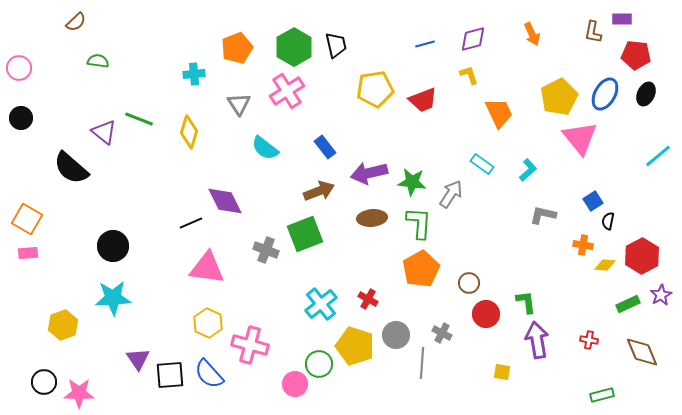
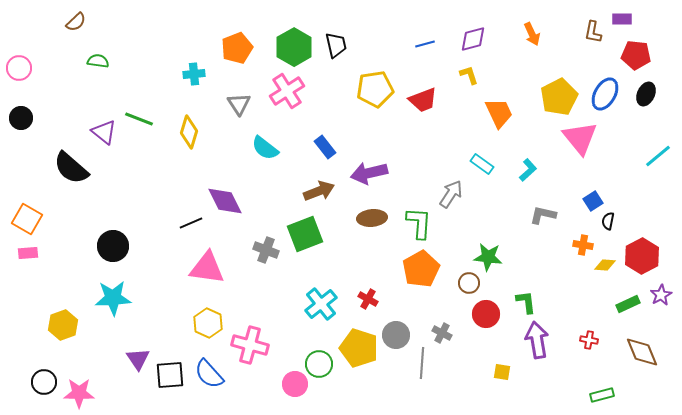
green star at (412, 182): moved 76 px right, 75 px down
yellow pentagon at (355, 346): moved 4 px right, 2 px down
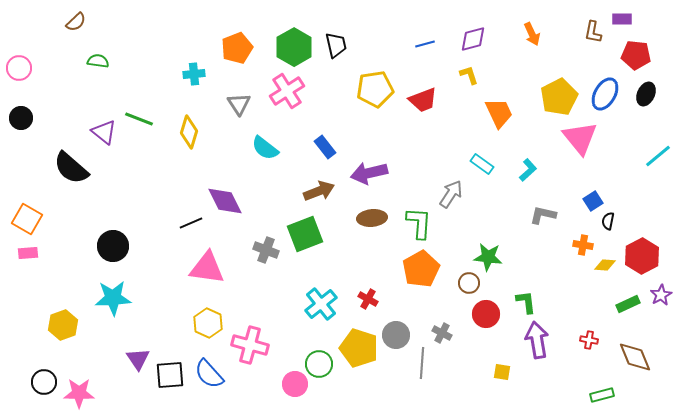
brown diamond at (642, 352): moved 7 px left, 5 px down
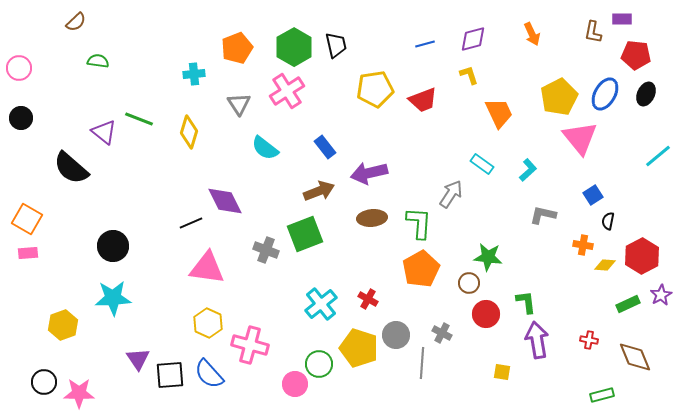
blue square at (593, 201): moved 6 px up
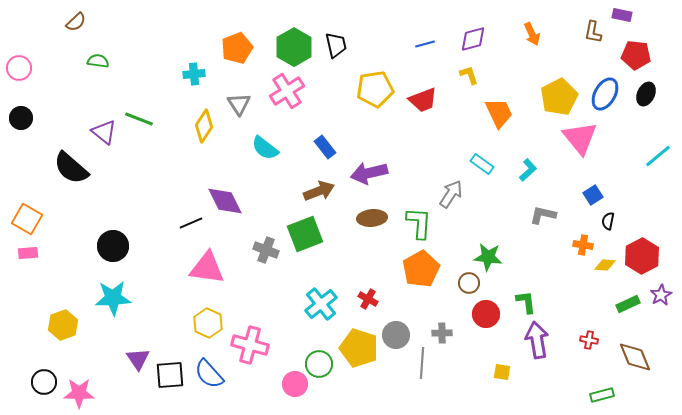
purple rectangle at (622, 19): moved 4 px up; rotated 12 degrees clockwise
yellow diamond at (189, 132): moved 15 px right, 6 px up; rotated 16 degrees clockwise
gray cross at (442, 333): rotated 30 degrees counterclockwise
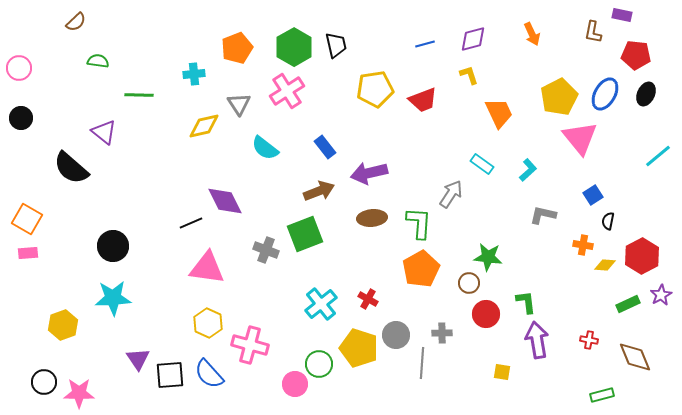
green line at (139, 119): moved 24 px up; rotated 20 degrees counterclockwise
yellow diamond at (204, 126): rotated 44 degrees clockwise
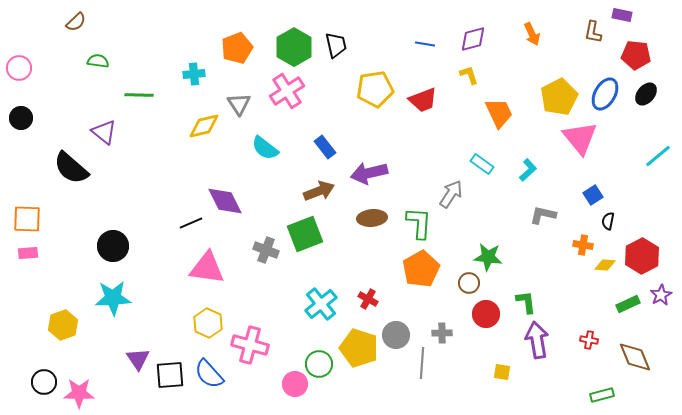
blue line at (425, 44): rotated 24 degrees clockwise
black ellipse at (646, 94): rotated 15 degrees clockwise
orange square at (27, 219): rotated 28 degrees counterclockwise
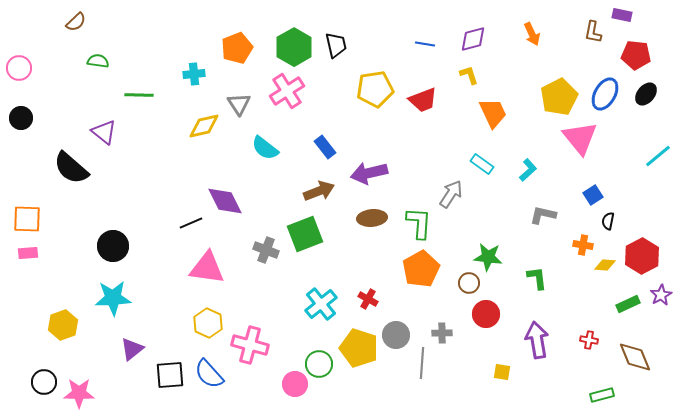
orange trapezoid at (499, 113): moved 6 px left
green L-shape at (526, 302): moved 11 px right, 24 px up
purple triangle at (138, 359): moved 6 px left, 10 px up; rotated 25 degrees clockwise
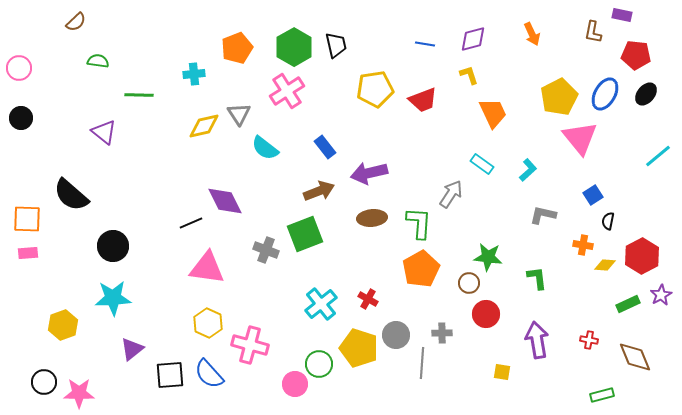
gray triangle at (239, 104): moved 10 px down
black semicircle at (71, 168): moved 27 px down
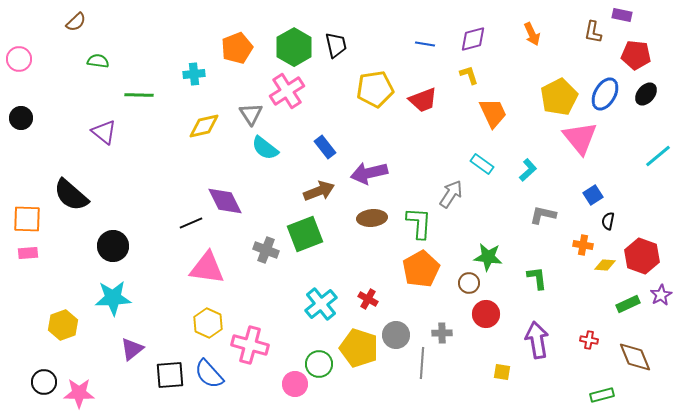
pink circle at (19, 68): moved 9 px up
gray triangle at (239, 114): moved 12 px right
red hexagon at (642, 256): rotated 12 degrees counterclockwise
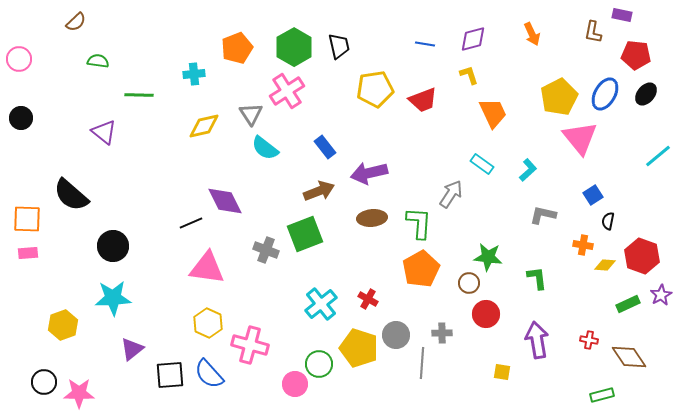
black trapezoid at (336, 45): moved 3 px right, 1 px down
brown diamond at (635, 357): moved 6 px left; rotated 12 degrees counterclockwise
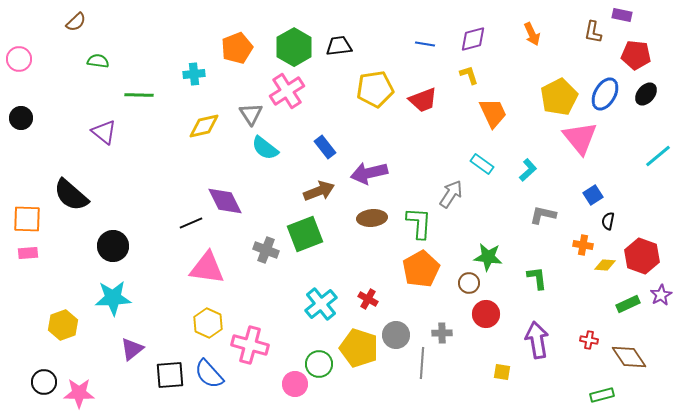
black trapezoid at (339, 46): rotated 84 degrees counterclockwise
